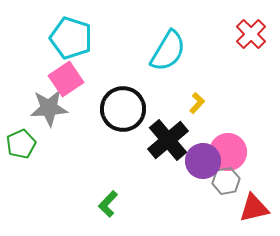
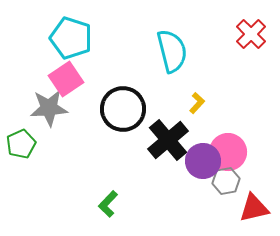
cyan semicircle: moved 4 px right; rotated 45 degrees counterclockwise
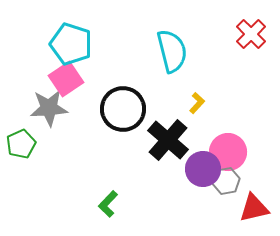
cyan pentagon: moved 6 px down
black cross: rotated 9 degrees counterclockwise
purple circle: moved 8 px down
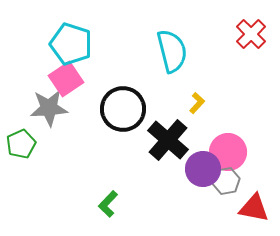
red triangle: rotated 24 degrees clockwise
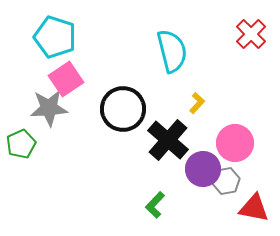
cyan pentagon: moved 16 px left, 7 px up
pink circle: moved 7 px right, 9 px up
green L-shape: moved 47 px right, 1 px down
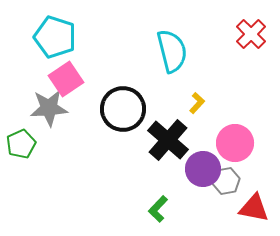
green L-shape: moved 3 px right, 4 px down
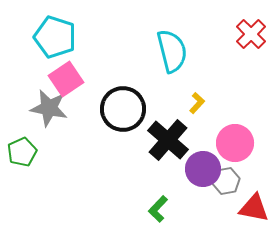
gray star: rotated 15 degrees clockwise
green pentagon: moved 1 px right, 8 px down
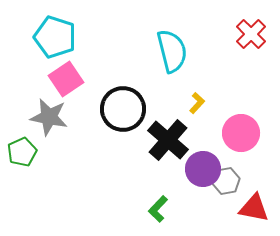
gray star: moved 9 px down
pink circle: moved 6 px right, 10 px up
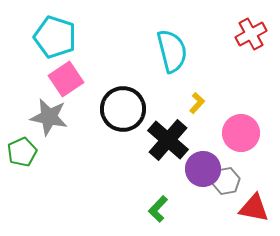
red cross: rotated 16 degrees clockwise
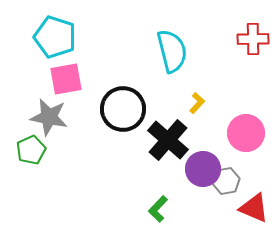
red cross: moved 2 px right, 5 px down; rotated 28 degrees clockwise
pink square: rotated 24 degrees clockwise
pink circle: moved 5 px right
green pentagon: moved 9 px right, 2 px up
red triangle: rotated 12 degrees clockwise
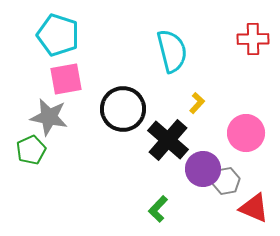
cyan pentagon: moved 3 px right, 2 px up
